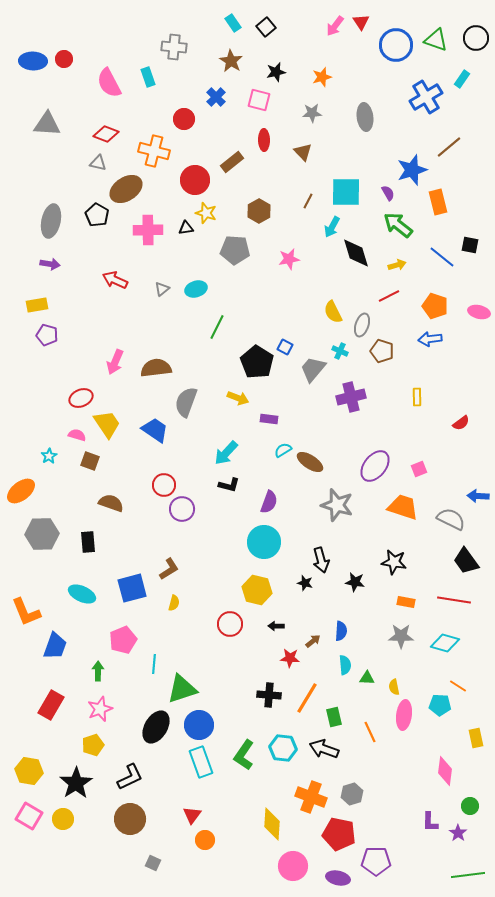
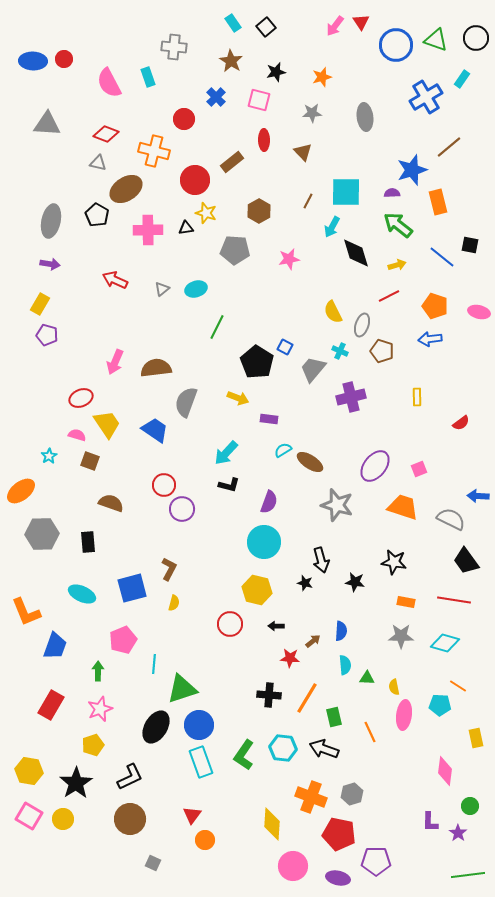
purple semicircle at (388, 193): moved 4 px right; rotated 63 degrees counterclockwise
yellow rectangle at (37, 305): moved 3 px right, 1 px up; rotated 50 degrees counterclockwise
brown L-shape at (169, 569): rotated 30 degrees counterclockwise
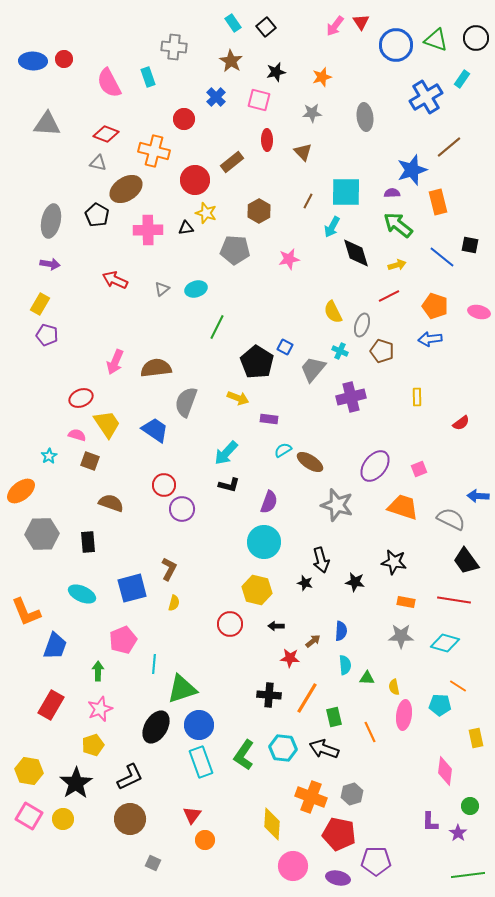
red ellipse at (264, 140): moved 3 px right
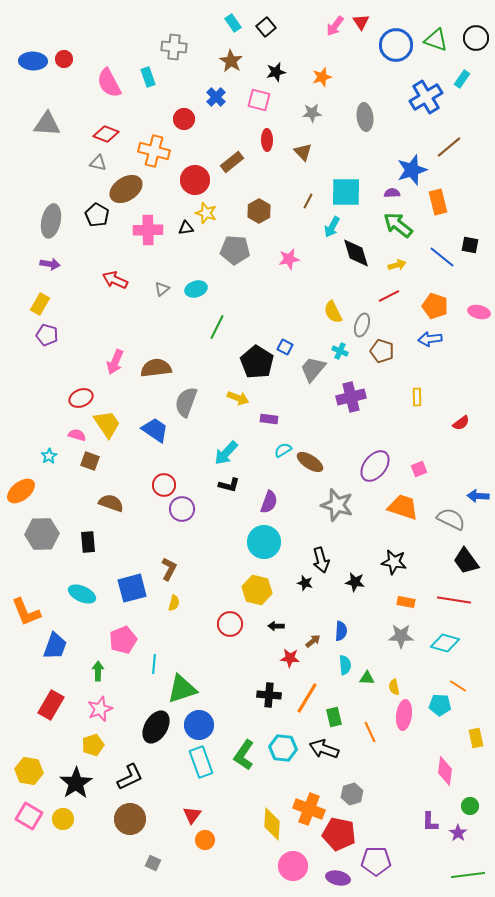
orange cross at (311, 797): moved 2 px left, 12 px down
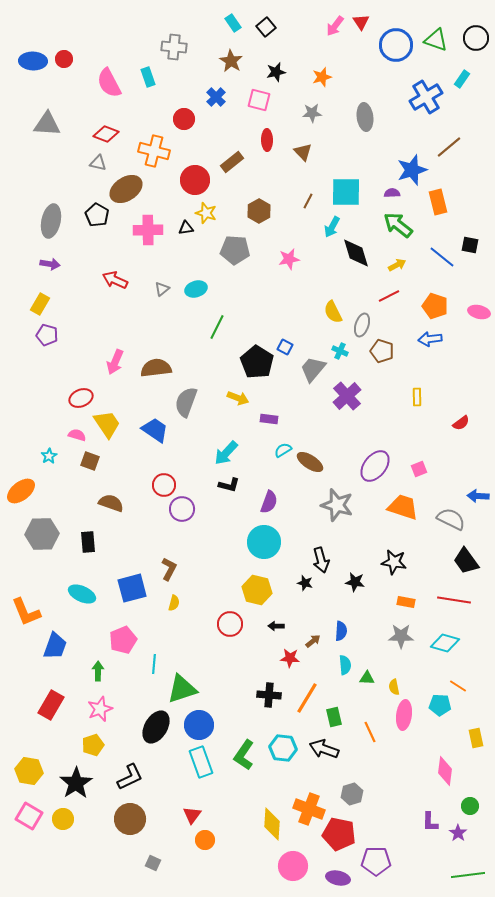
yellow arrow at (397, 265): rotated 12 degrees counterclockwise
purple cross at (351, 397): moved 4 px left, 1 px up; rotated 28 degrees counterclockwise
